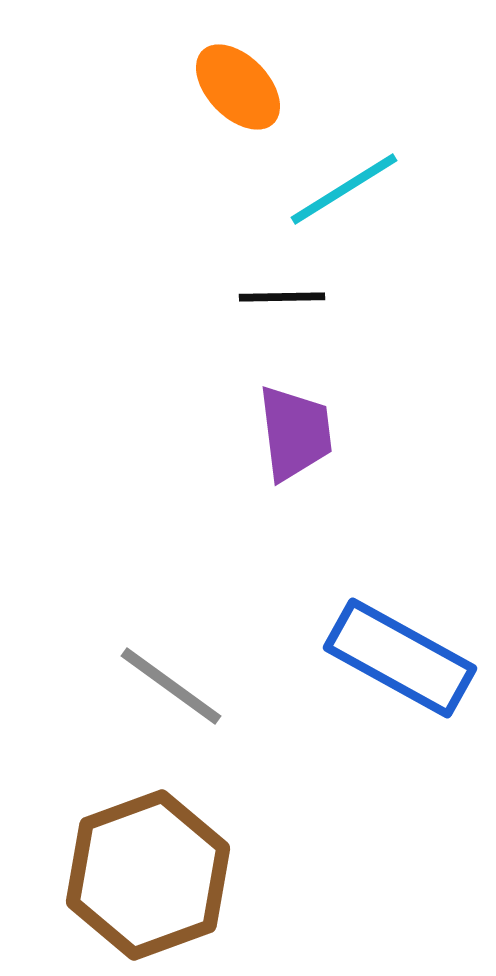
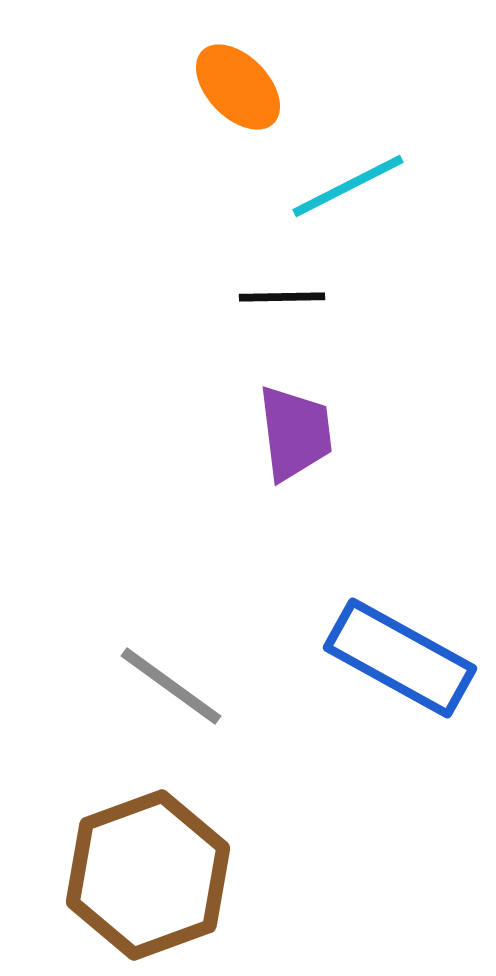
cyan line: moved 4 px right, 3 px up; rotated 5 degrees clockwise
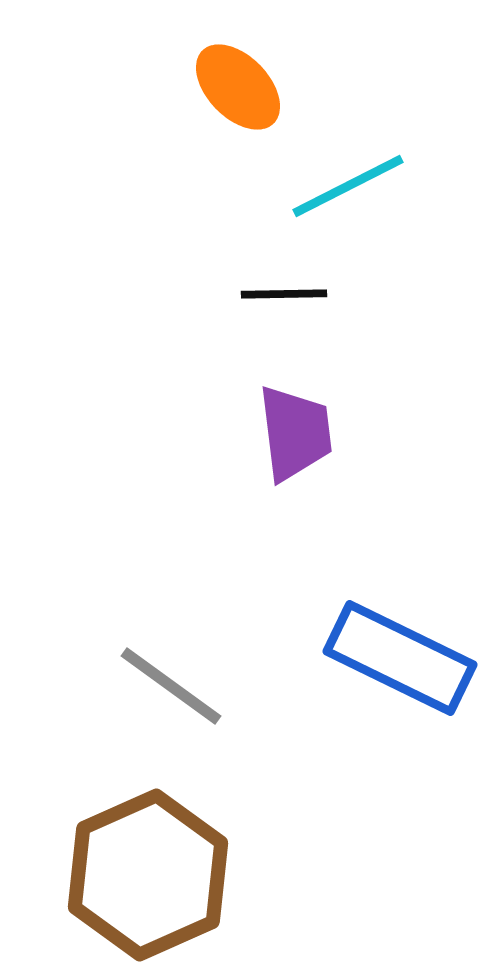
black line: moved 2 px right, 3 px up
blue rectangle: rotated 3 degrees counterclockwise
brown hexagon: rotated 4 degrees counterclockwise
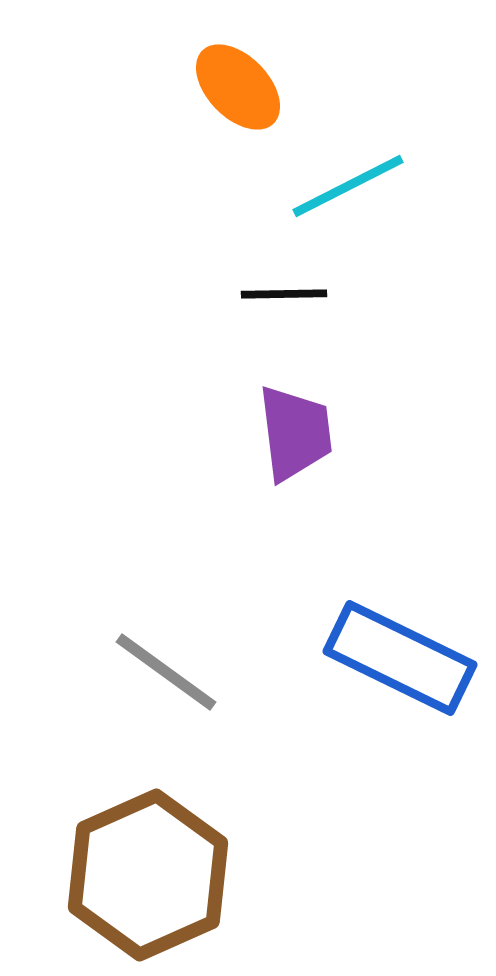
gray line: moved 5 px left, 14 px up
